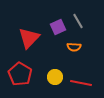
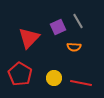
yellow circle: moved 1 px left, 1 px down
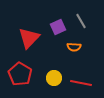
gray line: moved 3 px right
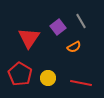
purple square: rotated 14 degrees counterclockwise
red triangle: rotated 10 degrees counterclockwise
orange semicircle: rotated 32 degrees counterclockwise
yellow circle: moved 6 px left
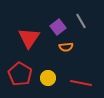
orange semicircle: moved 8 px left; rotated 24 degrees clockwise
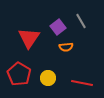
red pentagon: moved 1 px left
red line: moved 1 px right
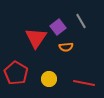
red triangle: moved 7 px right
red pentagon: moved 3 px left, 1 px up
yellow circle: moved 1 px right, 1 px down
red line: moved 2 px right
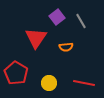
purple square: moved 1 px left, 10 px up
yellow circle: moved 4 px down
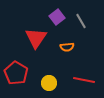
orange semicircle: moved 1 px right
red line: moved 3 px up
